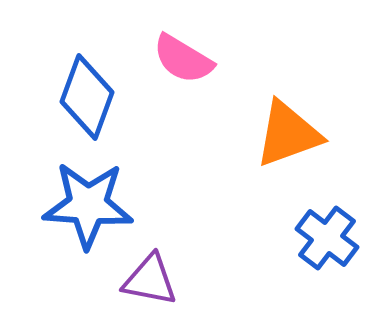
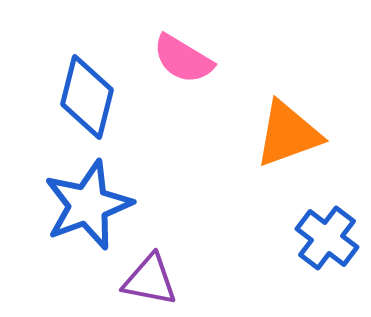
blue diamond: rotated 6 degrees counterclockwise
blue star: rotated 24 degrees counterclockwise
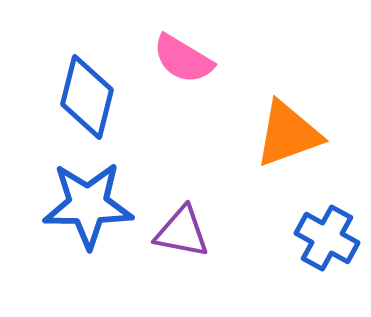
blue star: rotated 20 degrees clockwise
blue cross: rotated 8 degrees counterclockwise
purple triangle: moved 32 px right, 48 px up
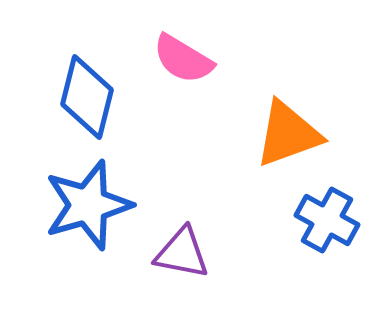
blue star: rotated 16 degrees counterclockwise
purple triangle: moved 21 px down
blue cross: moved 18 px up
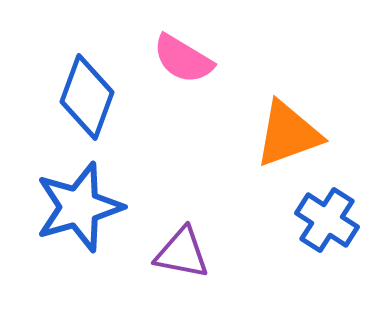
blue diamond: rotated 6 degrees clockwise
blue star: moved 9 px left, 2 px down
blue cross: rotated 4 degrees clockwise
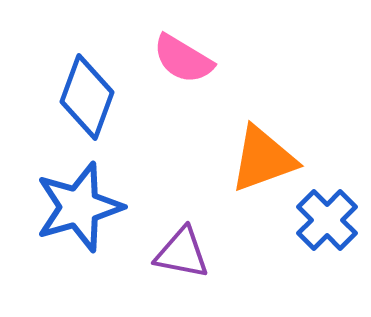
orange triangle: moved 25 px left, 25 px down
blue cross: rotated 12 degrees clockwise
